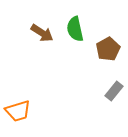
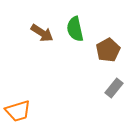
brown pentagon: moved 1 px down
gray rectangle: moved 3 px up
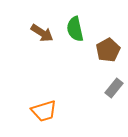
orange trapezoid: moved 26 px right
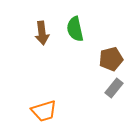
brown arrow: rotated 50 degrees clockwise
brown pentagon: moved 3 px right, 9 px down; rotated 15 degrees clockwise
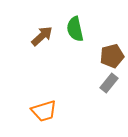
brown arrow: moved 3 px down; rotated 125 degrees counterclockwise
brown pentagon: moved 1 px right, 3 px up
gray rectangle: moved 5 px left, 5 px up
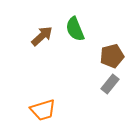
green semicircle: rotated 10 degrees counterclockwise
gray rectangle: moved 1 px right, 1 px down
orange trapezoid: moved 1 px left, 1 px up
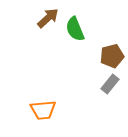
brown arrow: moved 6 px right, 18 px up
orange trapezoid: rotated 12 degrees clockwise
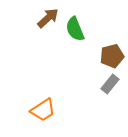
orange trapezoid: rotated 28 degrees counterclockwise
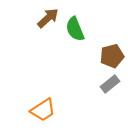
gray rectangle: rotated 12 degrees clockwise
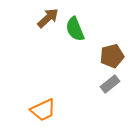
orange trapezoid: rotated 8 degrees clockwise
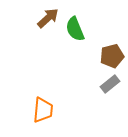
orange trapezoid: rotated 60 degrees counterclockwise
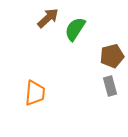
green semicircle: rotated 55 degrees clockwise
gray rectangle: moved 2 px down; rotated 66 degrees counterclockwise
orange trapezoid: moved 8 px left, 17 px up
